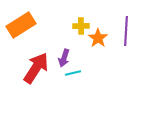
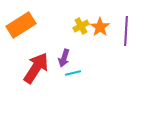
yellow cross: rotated 28 degrees counterclockwise
orange star: moved 2 px right, 11 px up
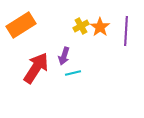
purple arrow: moved 2 px up
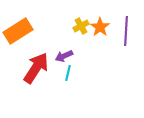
orange rectangle: moved 3 px left, 6 px down
purple arrow: rotated 48 degrees clockwise
cyan line: moved 5 px left; rotated 63 degrees counterclockwise
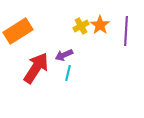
orange star: moved 2 px up
purple arrow: moved 1 px up
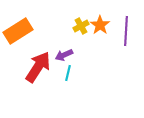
red arrow: moved 2 px right, 1 px up
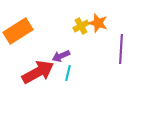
orange star: moved 2 px left, 2 px up; rotated 18 degrees counterclockwise
purple line: moved 5 px left, 18 px down
purple arrow: moved 3 px left, 1 px down
red arrow: moved 5 px down; rotated 28 degrees clockwise
